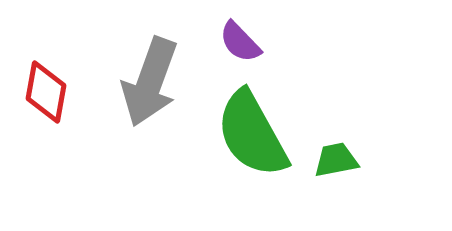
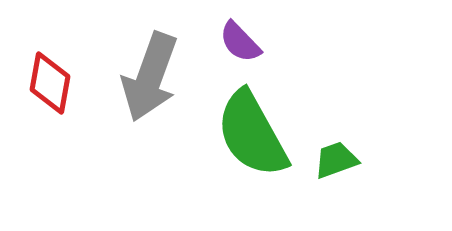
gray arrow: moved 5 px up
red diamond: moved 4 px right, 9 px up
green trapezoid: rotated 9 degrees counterclockwise
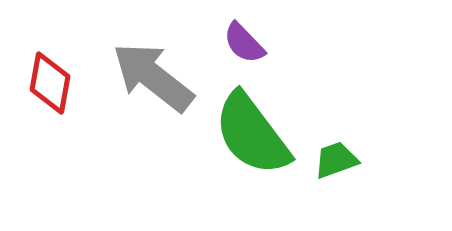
purple semicircle: moved 4 px right, 1 px down
gray arrow: moved 3 px right; rotated 108 degrees clockwise
green semicircle: rotated 8 degrees counterclockwise
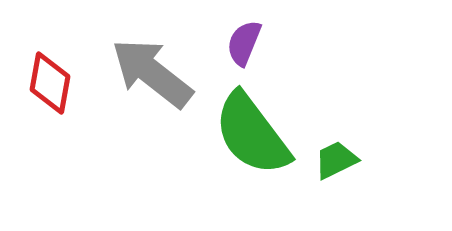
purple semicircle: rotated 66 degrees clockwise
gray arrow: moved 1 px left, 4 px up
green trapezoid: rotated 6 degrees counterclockwise
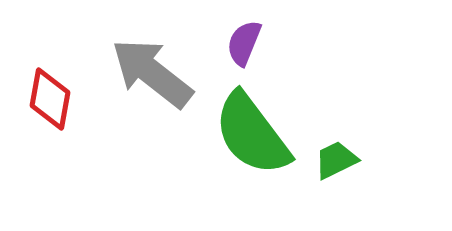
red diamond: moved 16 px down
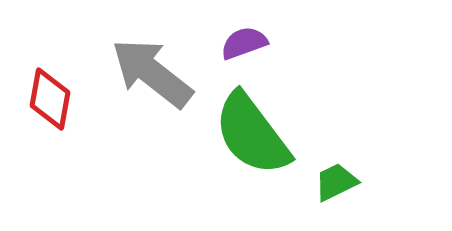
purple semicircle: rotated 48 degrees clockwise
green trapezoid: moved 22 px down
